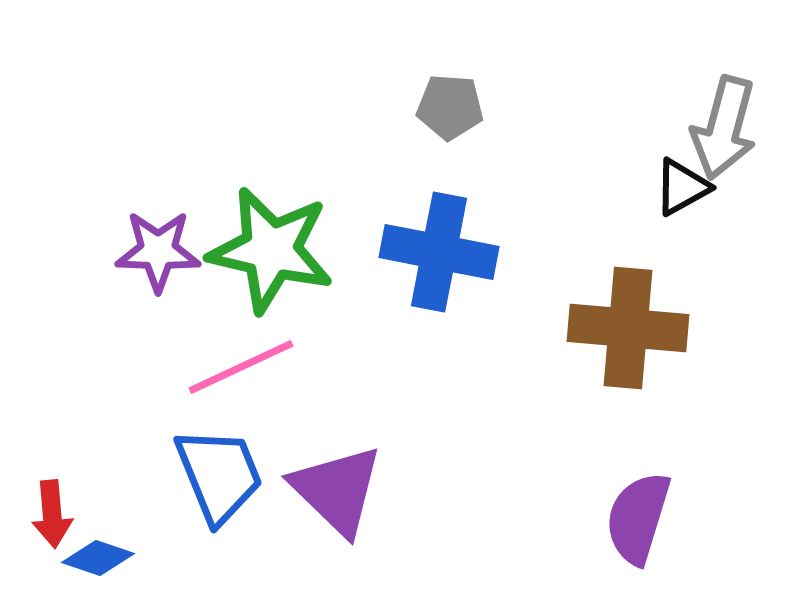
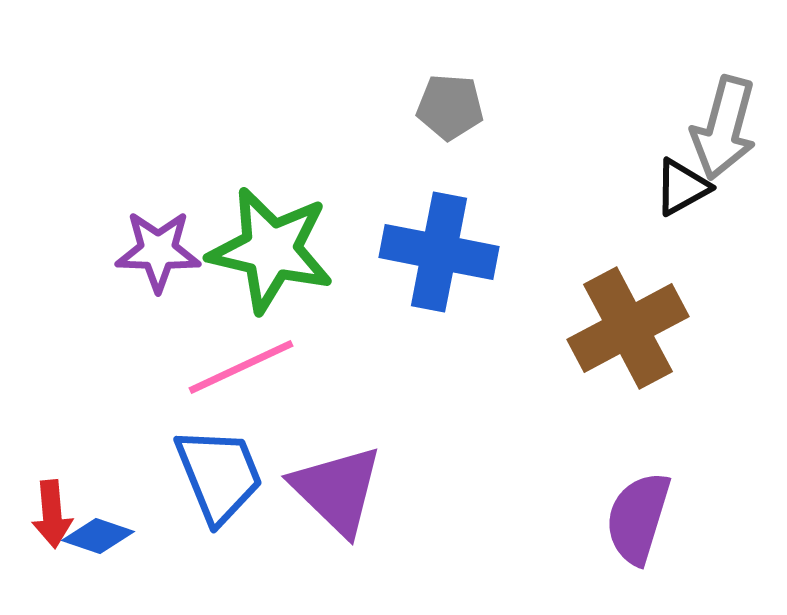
brown cross: rotated 33 degrees counterclockwise
blue diamond: moved 22 px up
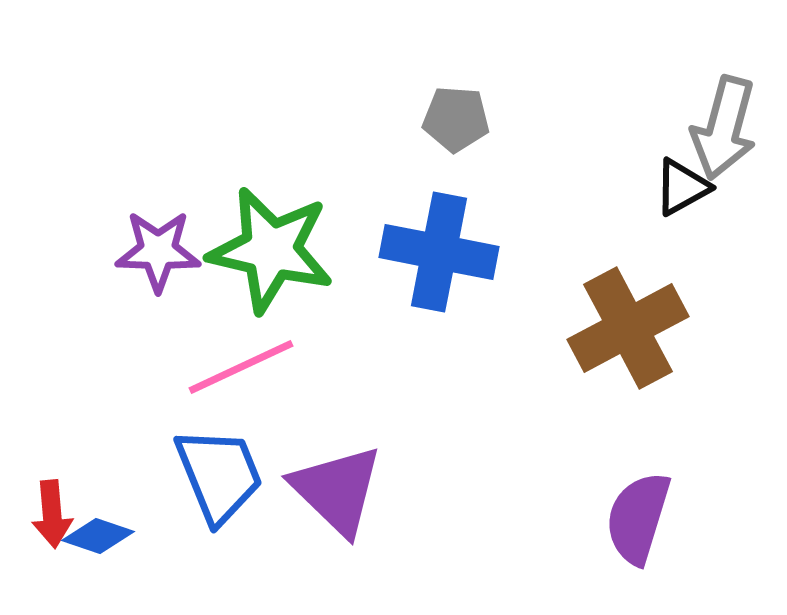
gray pentagon: moved 6 px right, 12 px down
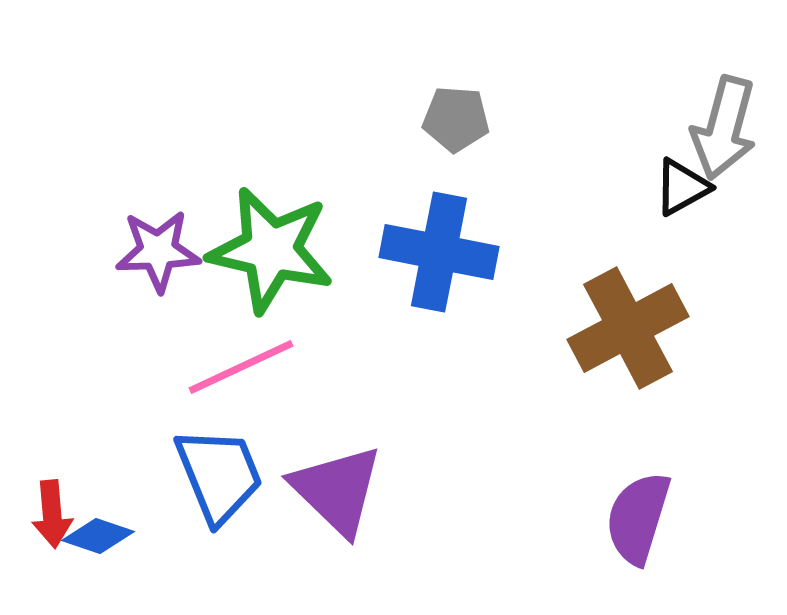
purple star: rotated 4 degrees counterclockwise
